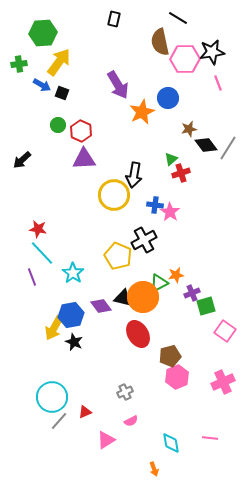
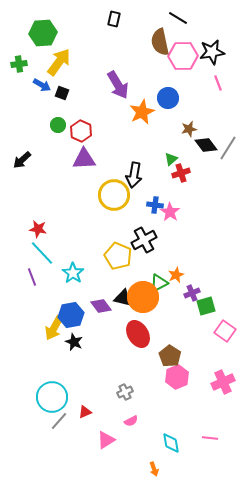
pink hexagon at (185, 59): moved 2 px left, 3 px up
orange star at (176, 275): rotated 14 degrees counterclockwise
brown pentagon at (170, 356): rotated 25 degrees counterclockwise
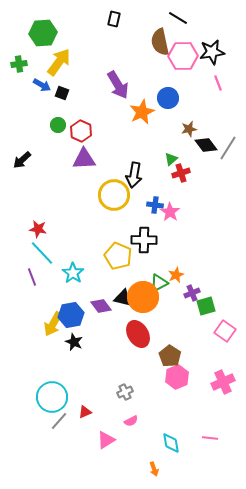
black cross at (144, 240): rotated 30 degrees clockwise
yellow arrow at (54, 328): moved 1 px left, 4 px up
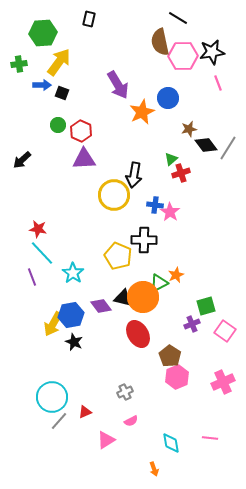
black rectangle at (114, 19): moved 25 px left
blue arrow at (42, 85): rotated 30 degrees counterclockwise
purple cross at (192, 293): moved 31 px down
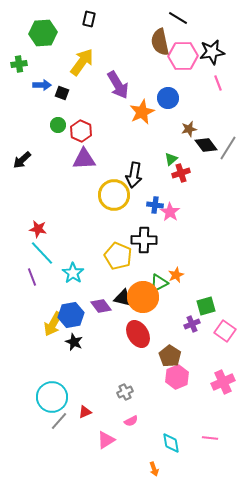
yellow arrow at (59, 62): moved 23 px right
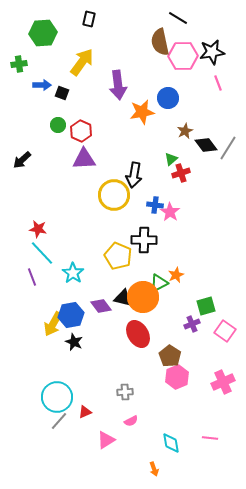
purple arrow at (118, 85): rotated 24 degrees clockwise
orange star at (142, 112): rotated 15 degrees clockwise
brown star at (189, 129): moved 4 px left, 2 px down; rotated 14 degrees counterclockwise
gray cross at (125, 392): rotated 21 degrees clockwise
cyan circle at (52, 397): moved 5 px right
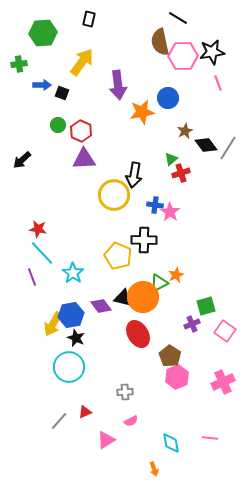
black star at (74, 342): moved 2 px right, 4 px up
cyan circle at (57, 397): moved 12 px right, 30 px up
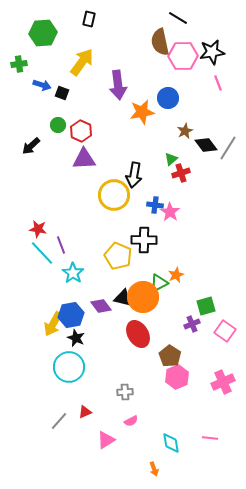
blue arrow at (42, 85): rotated 18 degrees clockwise
black arrow at (22, 160): moved 9 px right, 14 px up
purple line at (32, 277): moved 29 px right, 32 px up
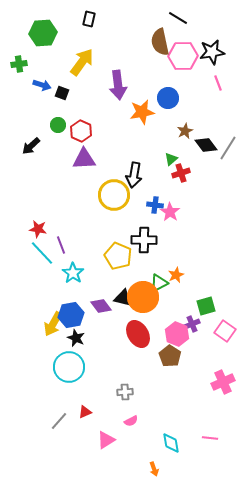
pink hexagon at (177, 377): moved 43 px up; rotated 15 degrees counterclockwise
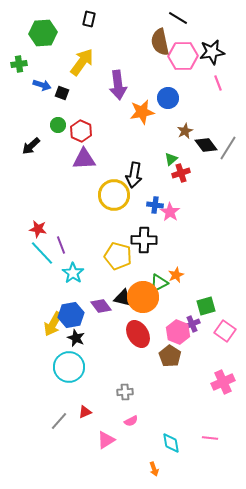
yellow pentagon at (118, 256): rotated 8 degrees counterclockwise
pink hexagon at (177, 334): moved 1 px right, 2 px up
